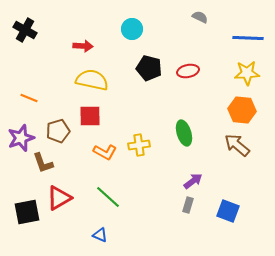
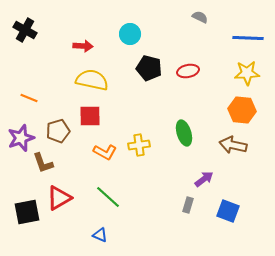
cyan circle: moved 2 px left, 5 px down
brown arrow: moved 4 px left; rotated 28 degrees counterclockwise
purple arrow: moved 11 px right, 2 px up
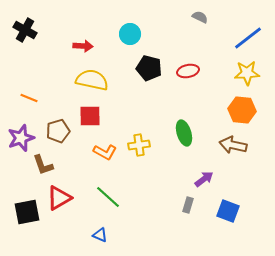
blue line: rotated 40 degrees counterclockwise
brown L-shape: moved 2 px down
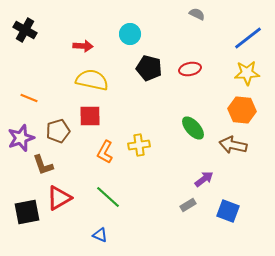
gray semicircle: moved 3 px left, 3 px up
red ellipse: moved 2 px right, 2 px up
green ellipse: moved 9 px right, 5 px up; rotated 25 degrees counterclockwise
orange L-shape: rotated 90 degrees clockwise
gray rectangle: rotated 42 degrees clockwise
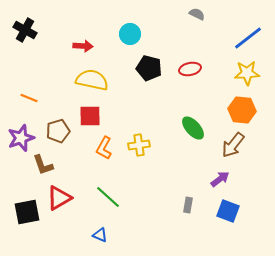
brown arrow: rotated 64 degrees counterclockwise
orange L-shape: moved 1 px left, 4 px up
purple arrow: moved 16 px right
gray rectangle: rotated 49 degrees counterclockwise
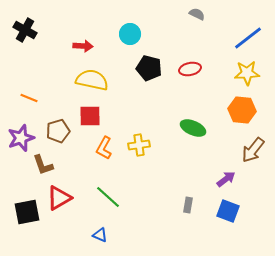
green ellipse: rotated 25 degrees counterclockwise
brown arrow: moved 20 px right, 5 px down
purple arrow: moved 6 px right
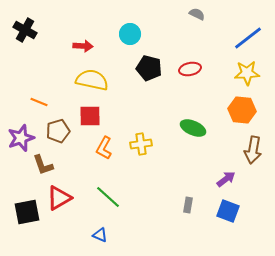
orange line: moved 10 px right, 4 px down
yellow cross: moved 2 px right, 1 px up
brown arrow: rotated 28 degrees counterclockwise
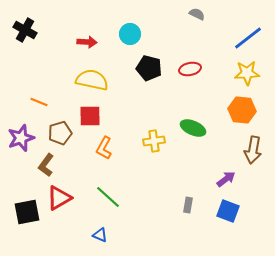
red arrow: moved 4 px right, 4 px up
brown pentagon: moved 2 px right, 2 px down
yellow cross: moved 13 px right, 3 px up
brown L-shape: moved 3 px right; rotated 55 degrees clockwise
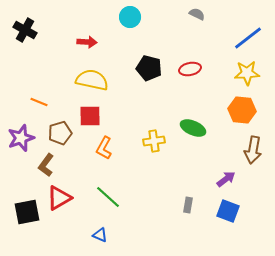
cyan circle: moved 17 px up
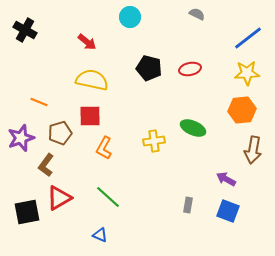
red arrow: rotated 36 degrees clockwise
orange hexagon: rotated 12 degrees counterclockwise
purple arrow: rotated 114 degrees counterclockwise
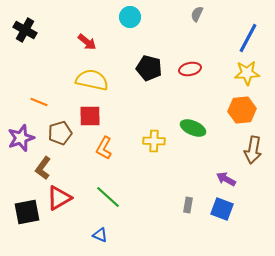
gray semicircle: rotated 91 degrees counterclockwise
blue line: rotated 24 degrees counterclockwise
yellow cross: rotated 10 degrees clockwise
brown L-shape: moved 3 px left, 3 px down
blue square: moved 6 px left, 2 px up
